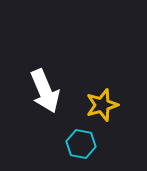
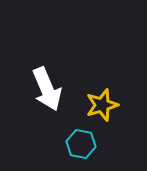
white arrow: moved 2 px right, 2 px up
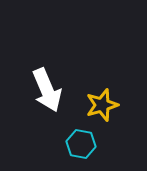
white arrow: moved 1 px down
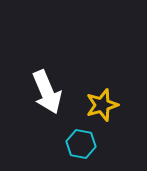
white arrow: moved 2 px down
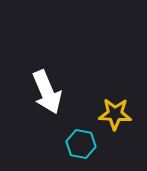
yellow star: moved 13 px right, 9 px down; rotated 20 degrees clockwise
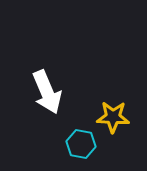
yellow star: moved 2 px left, 3 px down
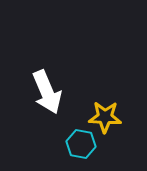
yellow star: moved 8 px left
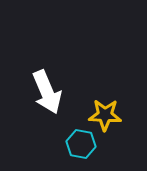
yellow star: moved 2 px up
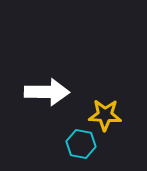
white arrow: rotated 66 degrees counterclockwise
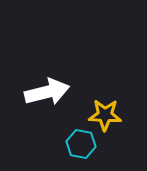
white arrow: rotated 15 degrees counterclockwise
